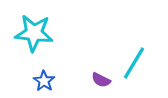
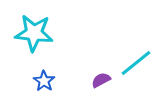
cyan line: moved 2 px right; rotated 20 degrees clockwise
purple semicircle: rotated 126 degrees clockwise
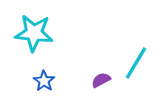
cyan line: rotated 20 degrees counterclockwise
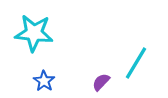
purple semicircle: moved 2 px down; rotated 18 degrees counterclockwise
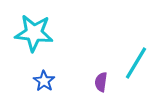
purple semicircle: rotated 36 degrees counterclockwise
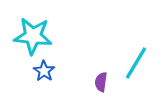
cyan star: moved 1 px left, 3 px down
blue star: moved 10 px up
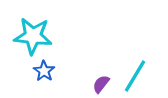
cyan line: moved 1 px left, 13 px down
purple semicircle: moved 2 px down; rotated 30 degrees clockwise
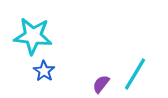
cyan line: moved 2 px up
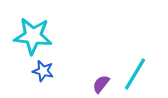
blue star: moved 1 px left; rotated 20 degrees counterclockwise
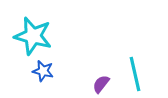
cyan star: rotated 9 degrees clockwise
cyan line: rotated 44 degrees counterclockwise
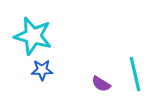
blue star: moved 1 px left, 1 px up; rotated 15 degrees counterclockwise
purple semicircle: rotated 96 degrees counterclockwise
